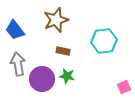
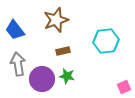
cyan hexagon: moved 2 px right
brown rectangle: rotated 24 degrees counterclockwise
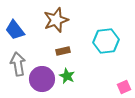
green star: rotated 14 degrees clockwise
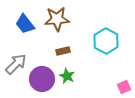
brown star: moved 1 px right, 1 px up; rotated 15 degrees clockwise
blue trapezoid: moved 10 px right, 6 px up
cyan hexagon: rotated 25 degrees counterclockwise
gray arrow: moved 2 px left; rotated 55 degrees clockwise
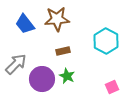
pink square: moved 12 px left
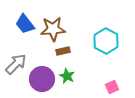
brown star: moved 4 px left, 10 px down
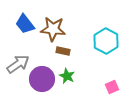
brown star: rotated 10 degrees clockwise
brown rectangle: rotated 24 degrees clockwise
gray arrow: moved 2 px right; rotated 10 degrees clockwise
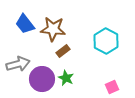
brown rectangle: rotated 48 degrees counterclockwise
gray arrow: rotated 20 degrees clockwise
green star: moved 1 px left, 2 px down
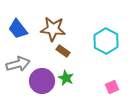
blue trapezoid: moved 7 px left, 5 px down
brown rectangle: rotated 72 degrees clockwise
purple circle: moved 2 px down
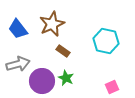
brown star: moved 1 px left, 5 px up; rotated 30 degrees counterclockwise
cyan hexagon: rotated 15 degrees counterclockwise
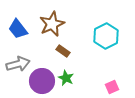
cyan hexagon: moved 5 px up; rotated 20 degrees clockwise
